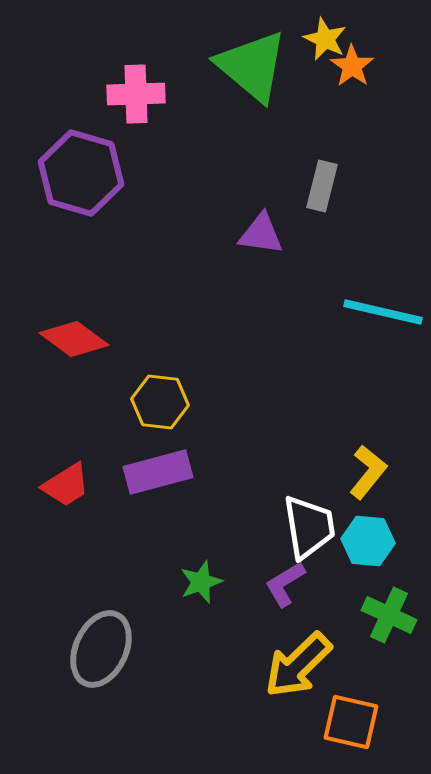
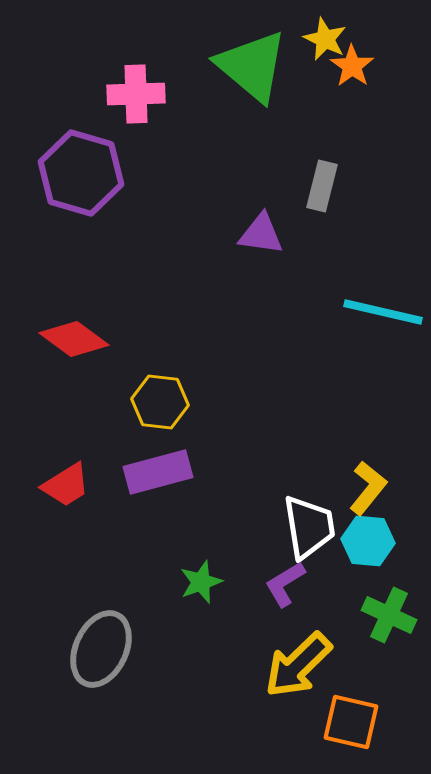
yellow L-shape: moved 16 px down
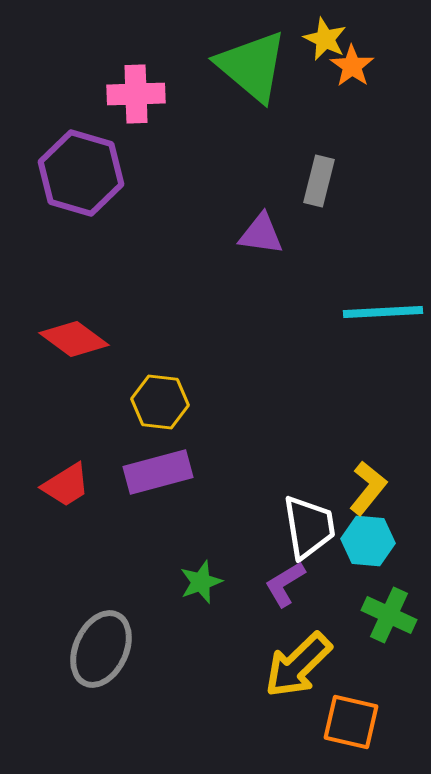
gray rectangle: moved 3 px left, 5 px up
cyan line: rotated 16 degrees counterclockwise
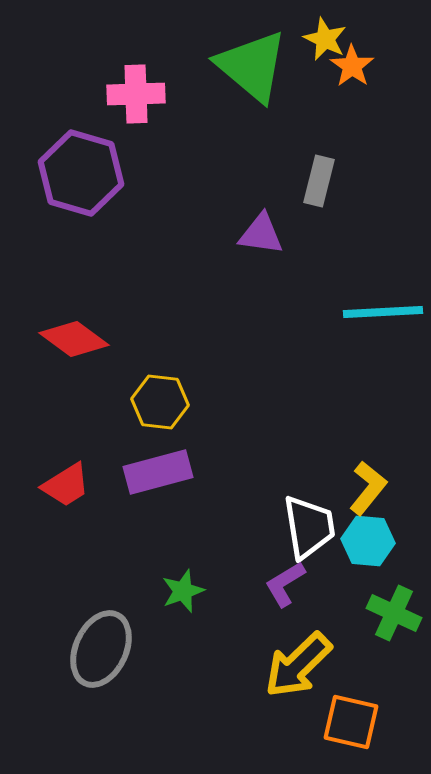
green star: moved 18 px left, 9 px down
green cross: moved 5 px right, 2 px up
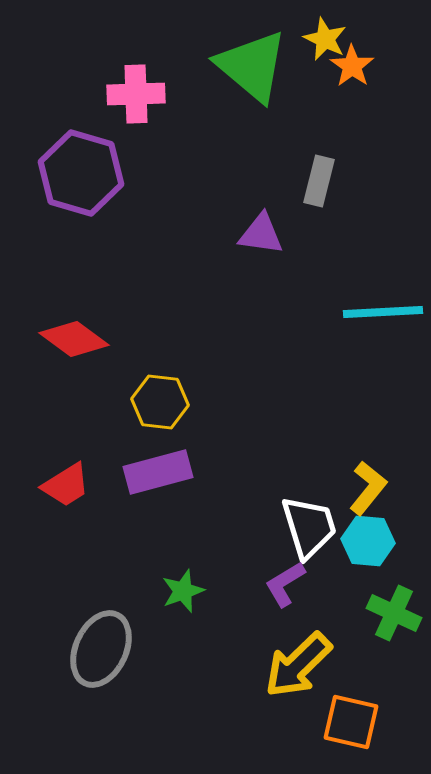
white trapezoid: rotated 8 degrees counterclockwise
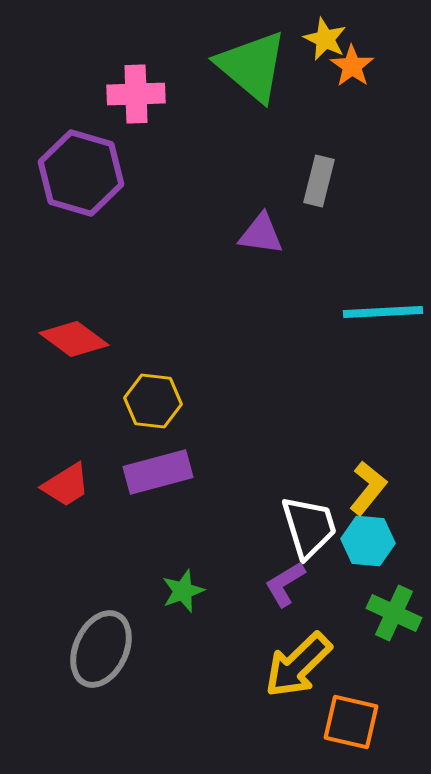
yellow hexagon: moved 7 px left, 1 px up
